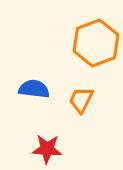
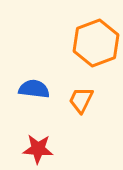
red star: moved 9 px left
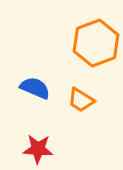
blue semicircle: moved 1 px right, 1 px up; rotated 16 degrees clockwise
orange trapezoid: rotated 84 degrees counterclockwise
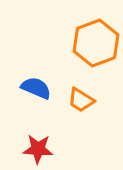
blue semicircle: moved 1 px right
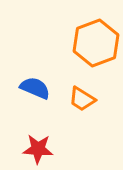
blue semicircle: moved 1 px left
orange trapezoid: moved 1 px right, 1 px up
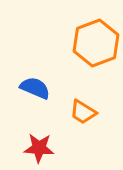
orange trapezoid: moved 1 px right, 13 px down
red star: moved 1 px right, 1 px up
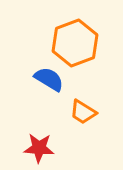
orange hexagon: moved 21 px left
blue semicircle: moved 14 px right, 9 px up; rotated 8 degrees clockwise
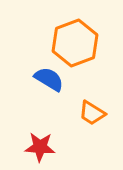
orange trapezoid: moved 9 px right, 1 px down
red star: moved 1 px right, 1 px up
